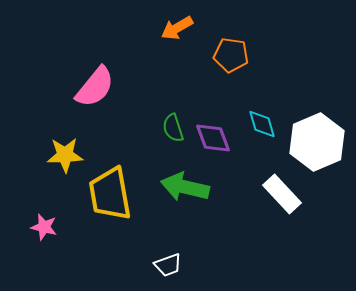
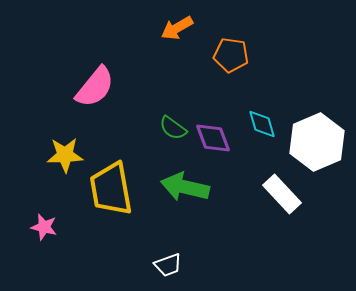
green semicircle: rotated 36 degrees counterclockwise
yellow trapezoid: moved 1 px right, 5 px up
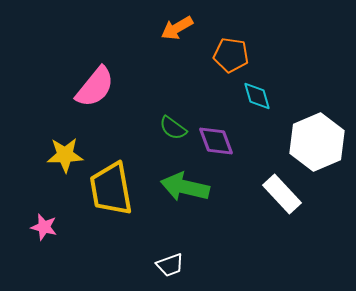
cyan diamond: moved 5 px left, 28 px up
purple diamond: moved 3 px right, 3 px down
white trapezoid: moved 2 px right
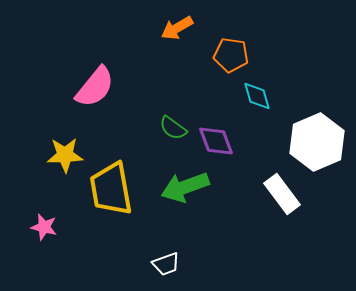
green arrow: rotated 33 degrees counterclockwise
white rectangle: rotated 6 degrees clockwise
white trapezoid: moved 4 px left, 1 px up
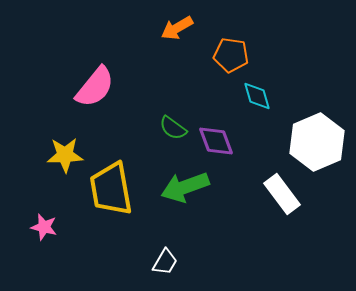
white trapezoid: moved 1 px left, 2 px up; rotated 40 degrees counterclockwise
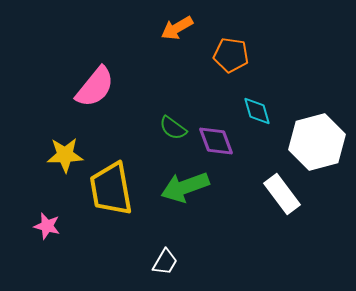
cyan diamond: moved 15 px down
white hexagon: rotated 8 degrees clockwise
pink star: moved 3 px right, 1 px up
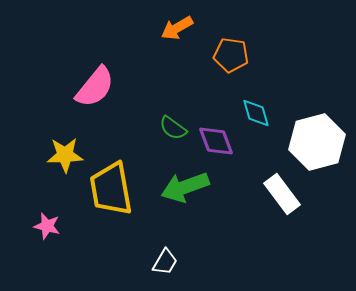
cyan diamond: moved 1 px left, 2 px down
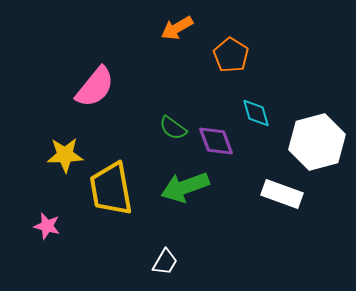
orange pentagon: rotated 24 degrees clockwise
white rectangle: rotated 33 degrees counterclockwise
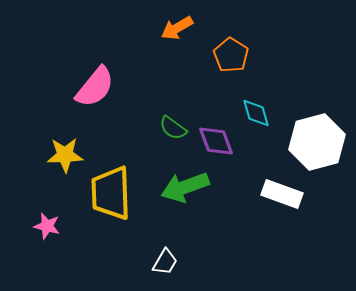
yellow trapezoid: moved 4 px down; rotated 8 degrees clockwise
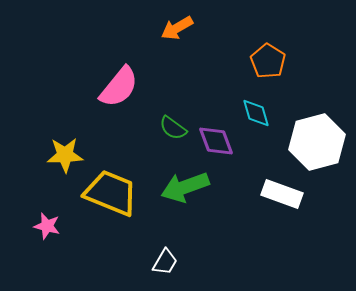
orange pentagon: moved 37 px right, 6 px down
pink semicircle: moved 24 px right
yellow trapezoid: rotated 114 degrees clockwise
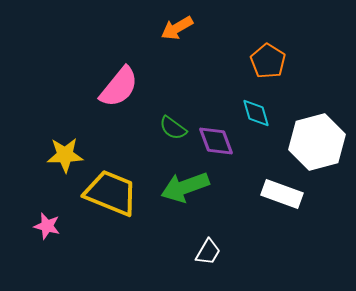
white trapezoid: moved 43 px right, 10 px up
